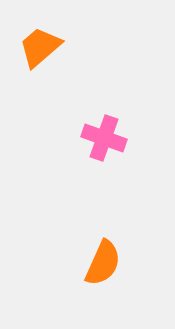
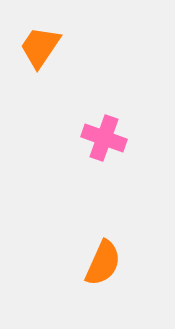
orange trapezoid: rotated 15 degrees counterclockwise
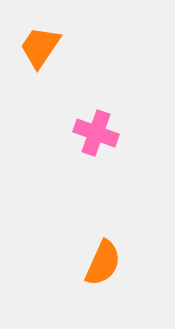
pink cross: moved 8 px left, 5 px up
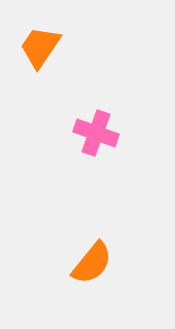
orange semicircle: moved 11 px left; rotated 15 degrees clockwise
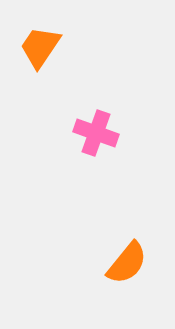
orange semicircle: moved 35 px right
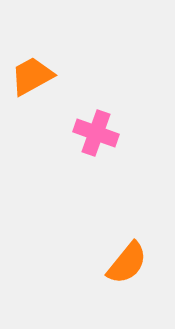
orange trapezoid: moved 8 px left, 29 px down; rotated 27 degrees clockwise
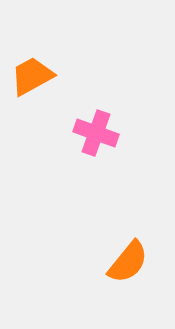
orange semicircle: moved 1 px right, 1 px up
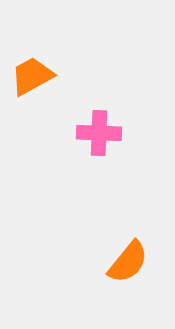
pink cross: moved 3 px right; rotated 18 degrees counterclockwise
